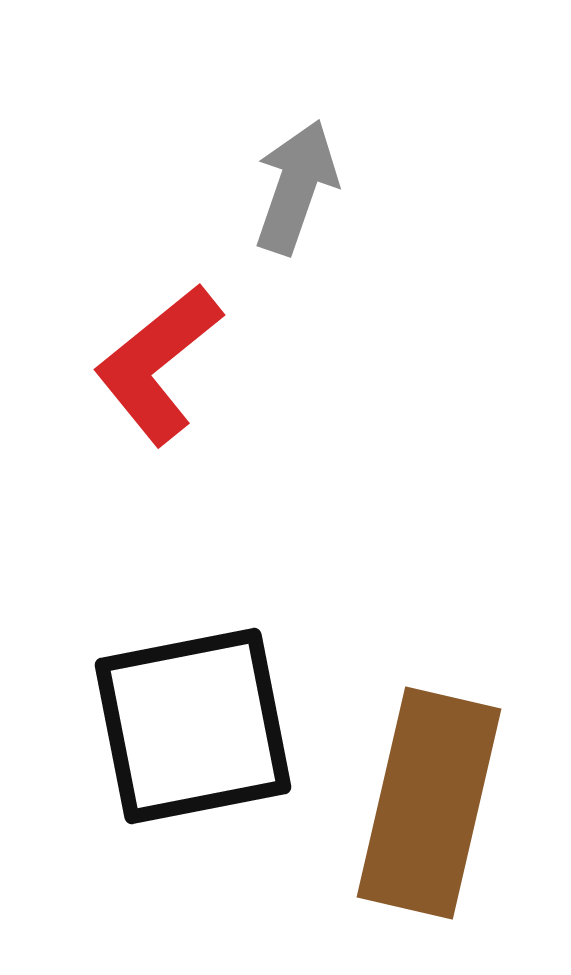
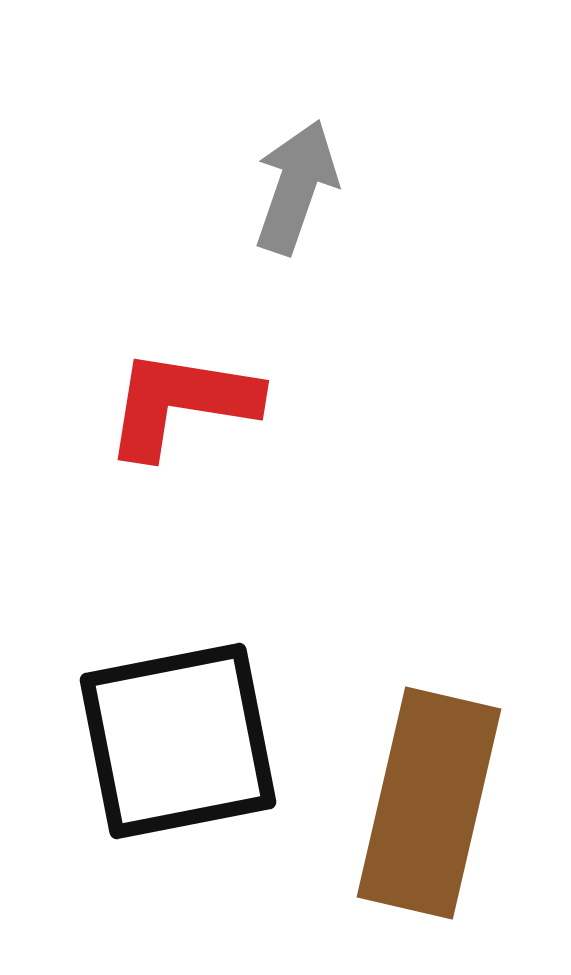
red L-shape: moved 23 px right, 39 px down; rotated 48 degrees clockwise
black square: moved 15 px left, 15 px down
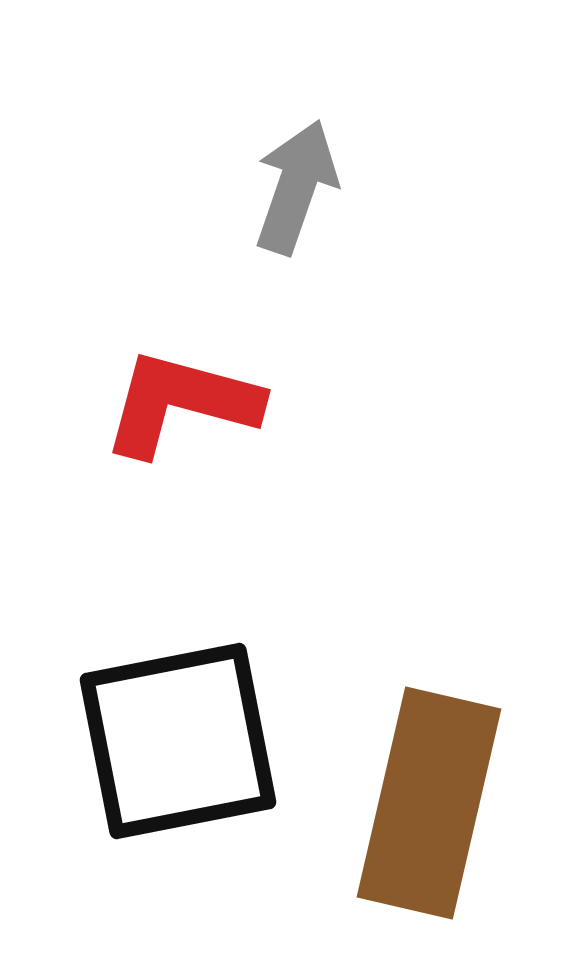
red L-shape: rotated 6 degrees clockwise
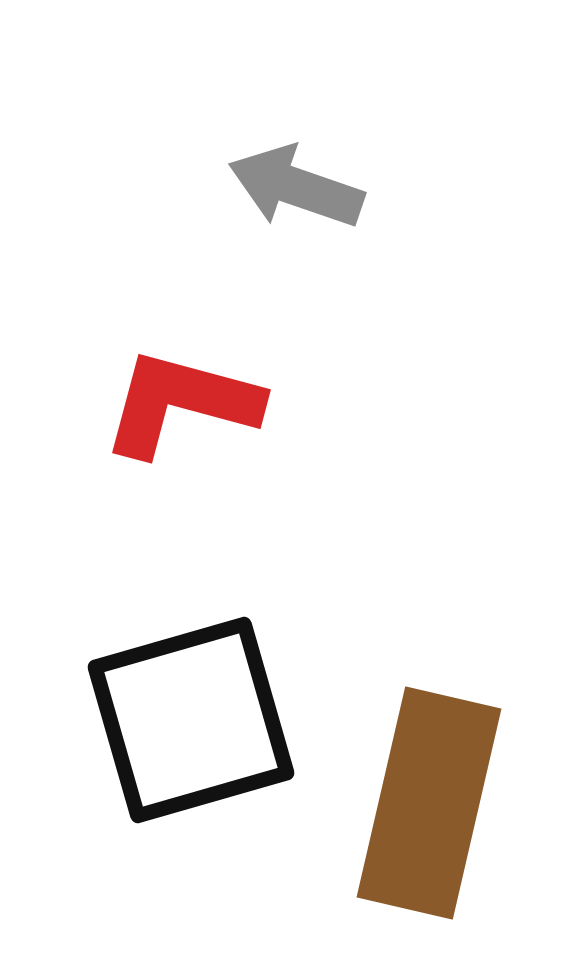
gray arrow: rotated 90 degrees counterclockwise
black square: moved 13 px right, 21 px up; rotated 5 degrees counterclockwise
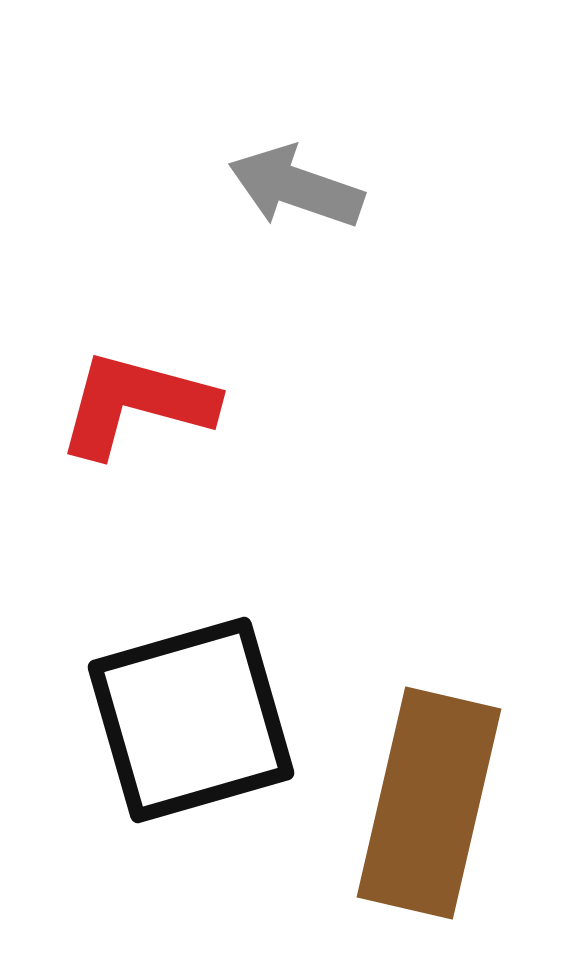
red L-shape: moved 45 px left, 1 px down
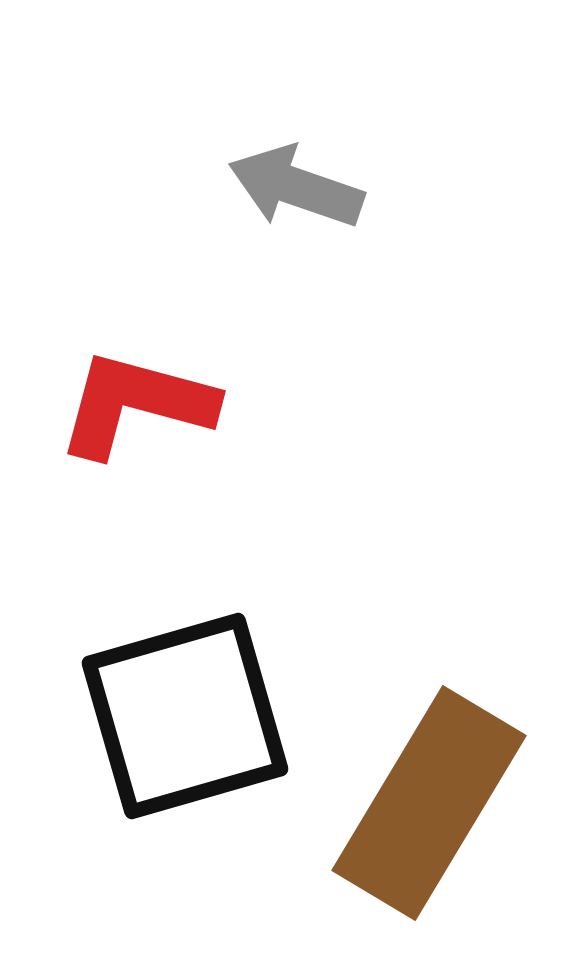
black square: moved 6 px left, 4 px up
brown rectangle: rotated 18 degrees clockwise
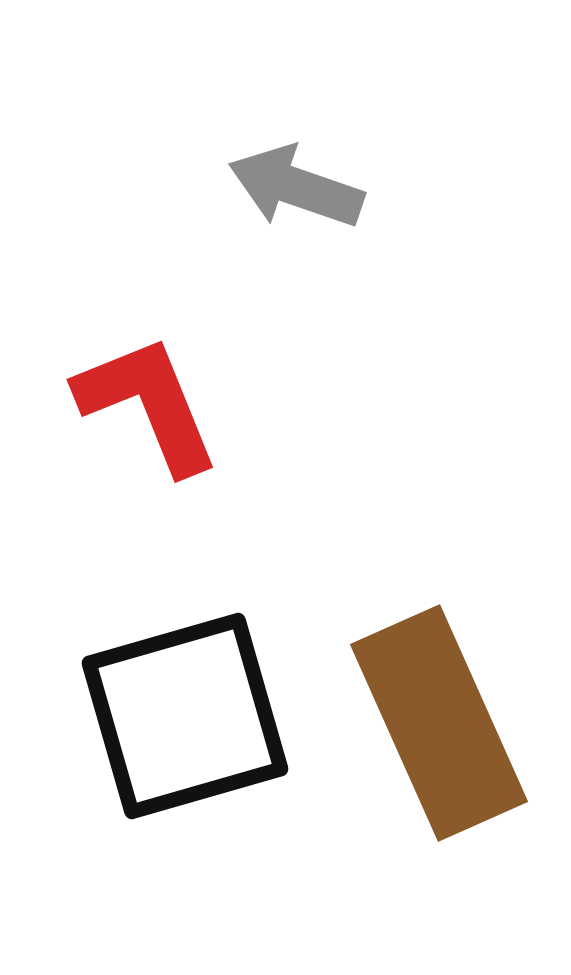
red L-shape: moved 12 px right; rotated 53 degrees clockwise
brown rectangle: moved 10 px right, 80 px up; rotated 55 degrees counterclockwise
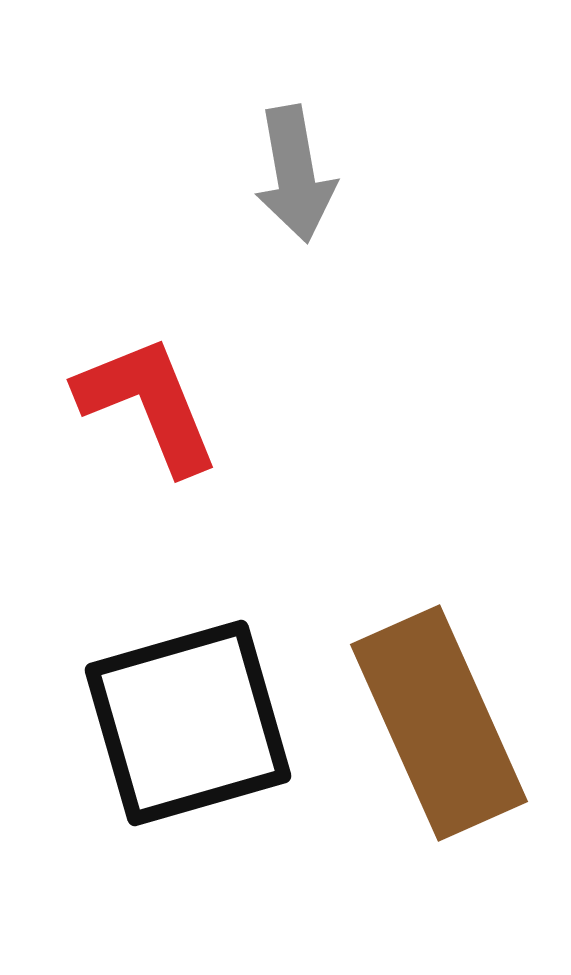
gray arrow: moved 1 px left, 13 px up; rotated 119 degrees counterclockwise
black square: moved 3 px right, 7 px down
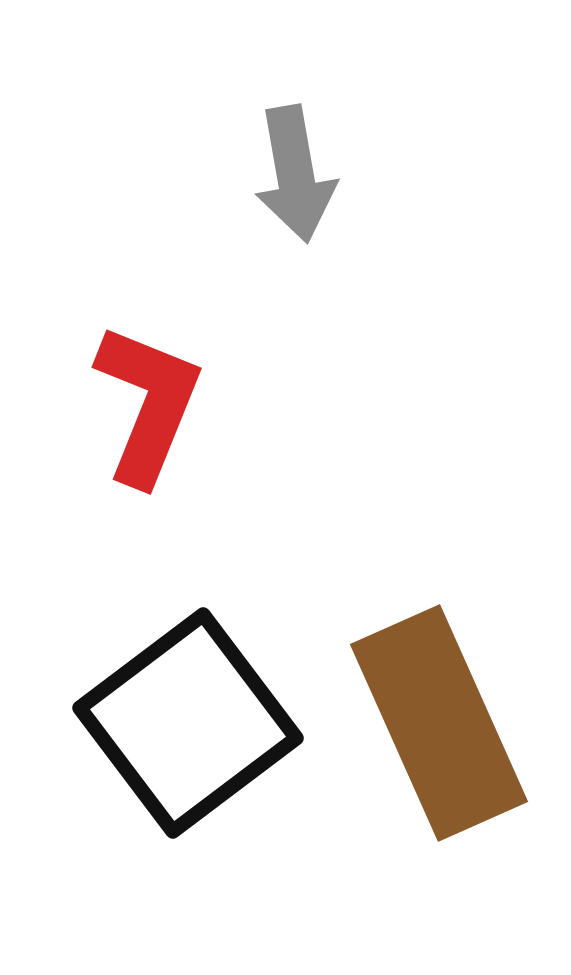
red L-shape: rotated 44 degrees clockwise
black square: rotated 21 degrees counterclockwise
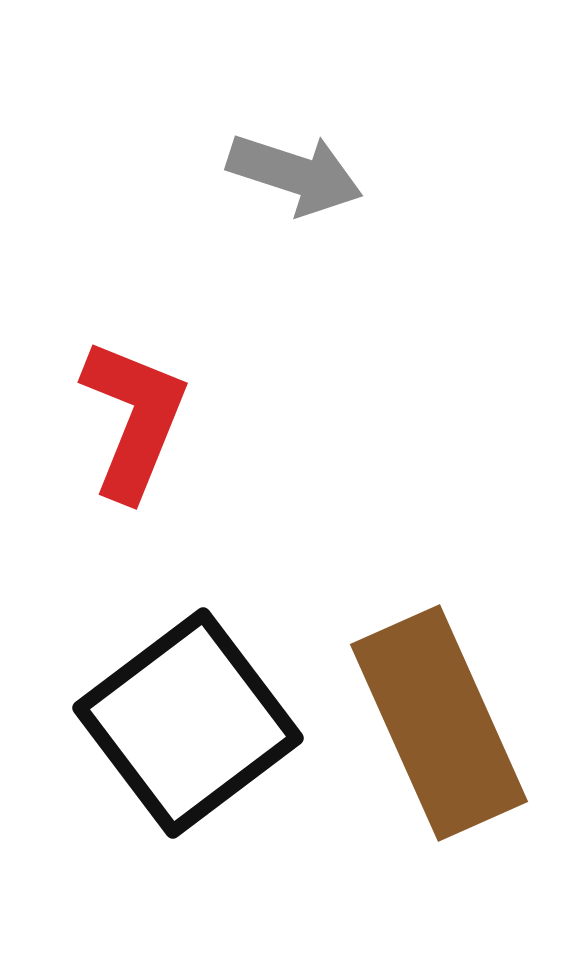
gray arrow: rotated 62 degrees counterclockwise
red L-shape: moved 14 px left, 15 px down
